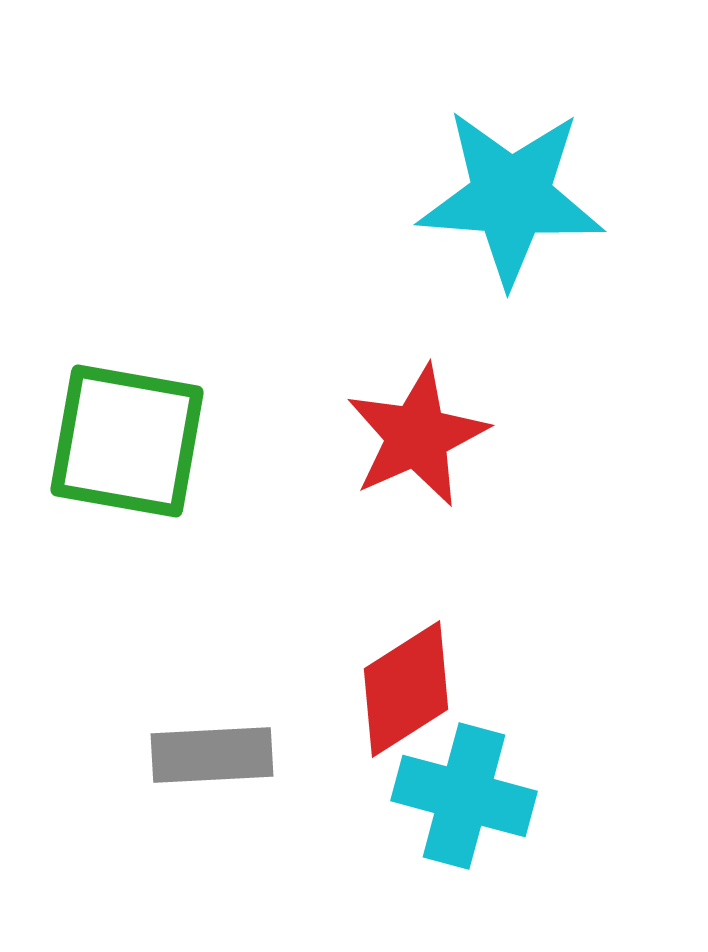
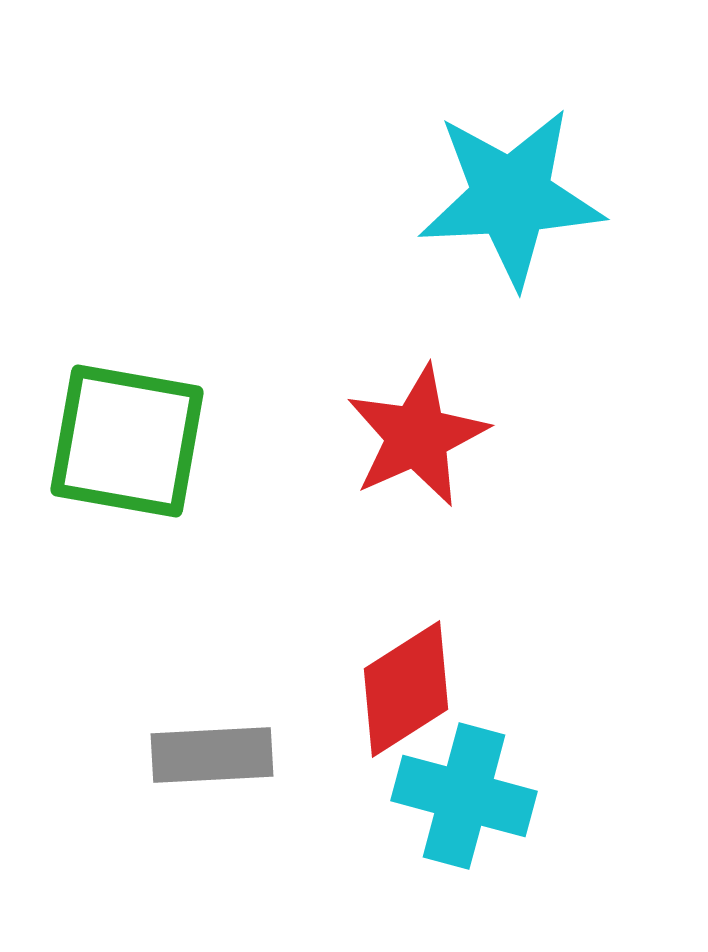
cyan star: rotated 7 degrees counterclockwise
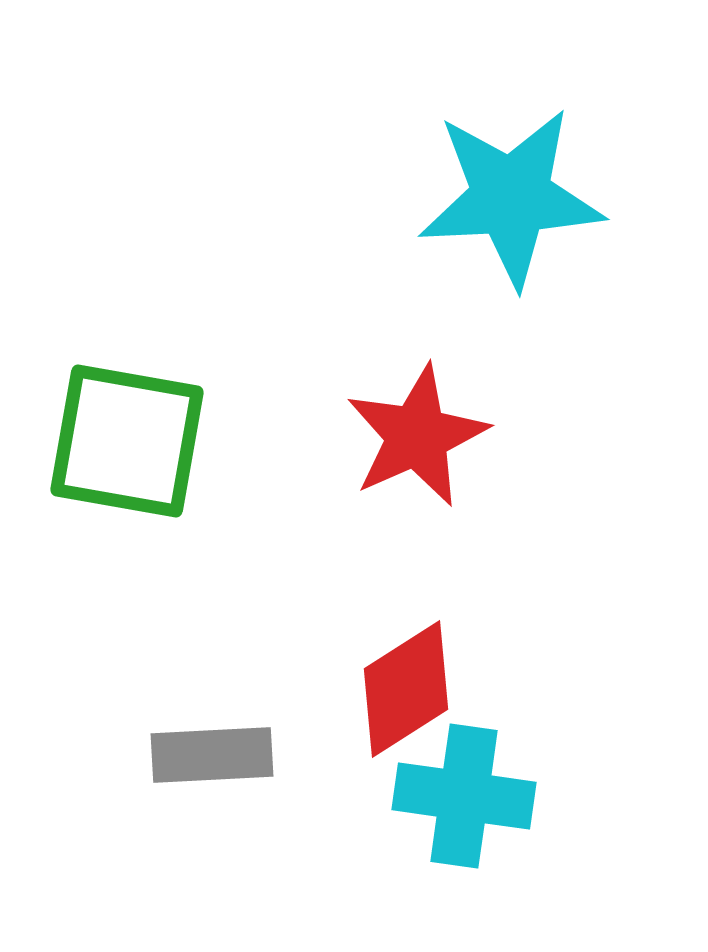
cyan cross: rotated 7 degrees counterclockwise
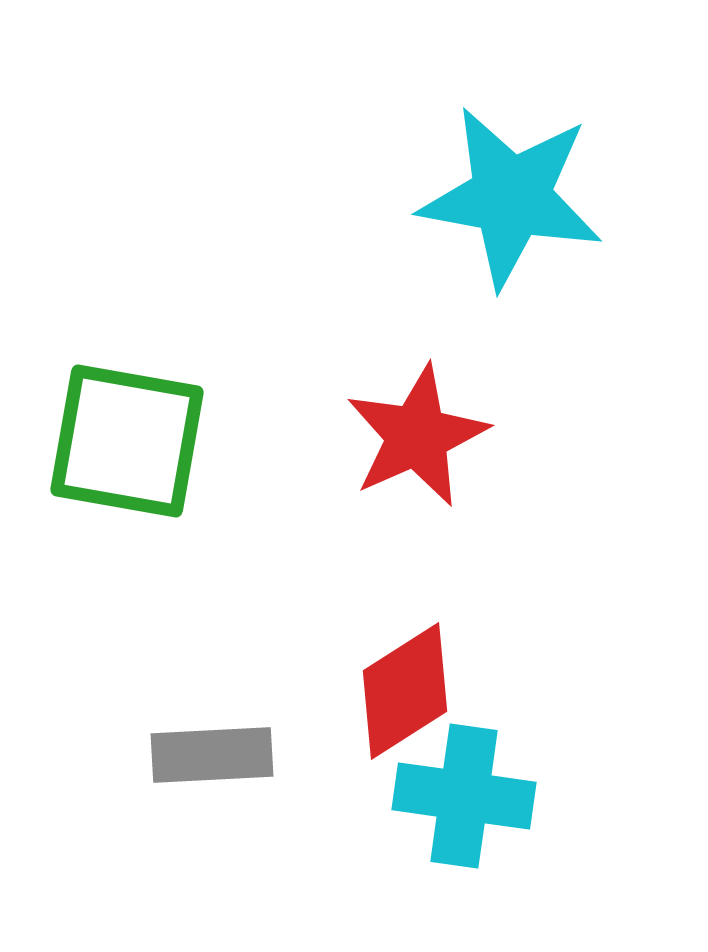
cyan star: rotated 13 degrees clockwise
red diamond: moved 1 px left, 2 px down
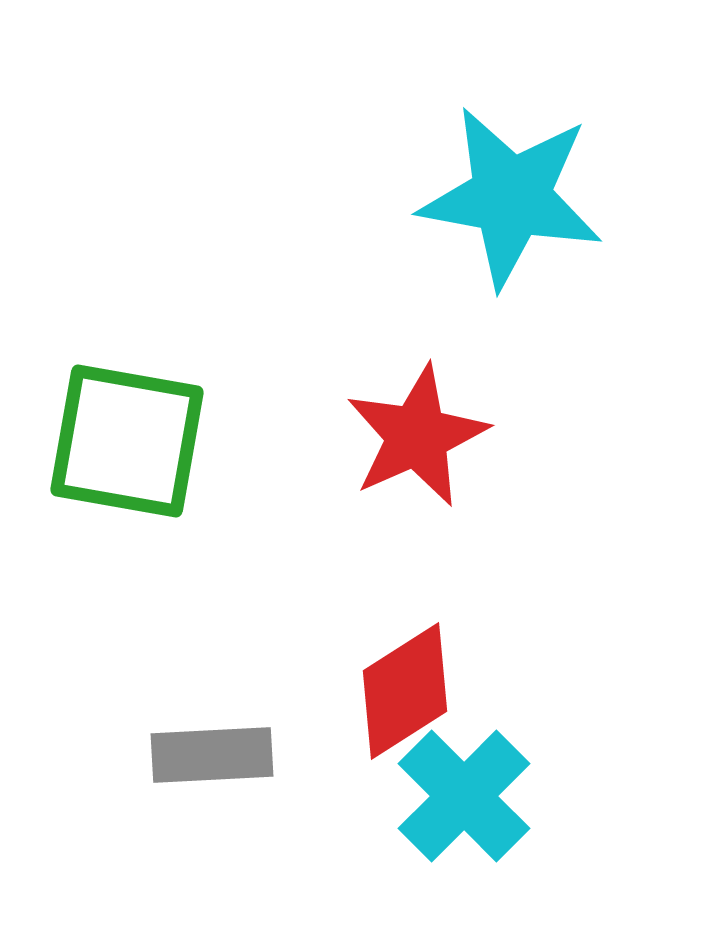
cyan cross: rotated 37 degrees clockwise
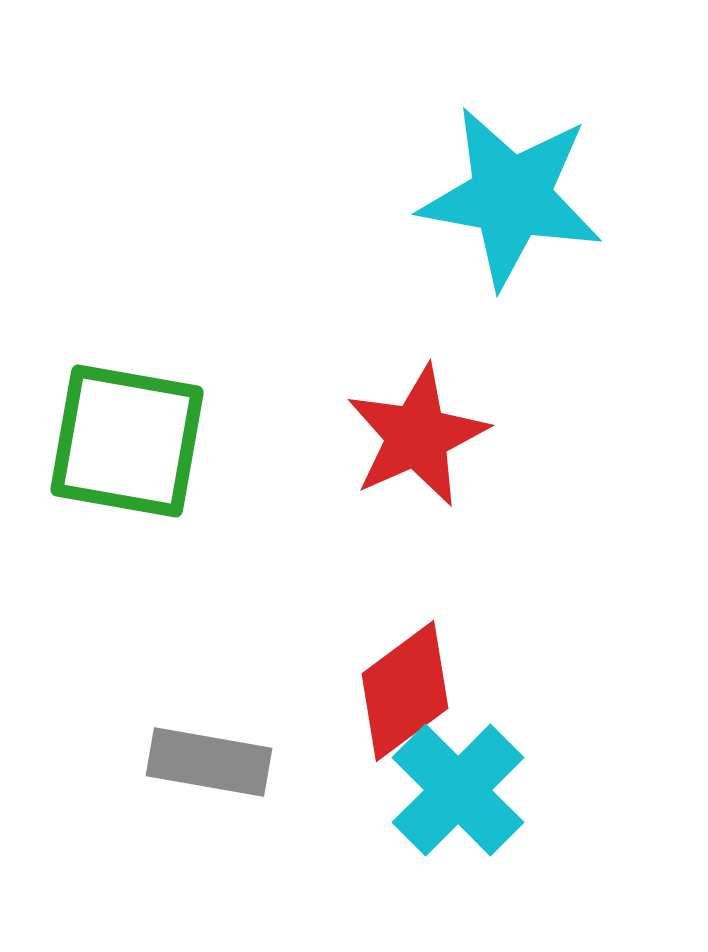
red diamond: rotated 4 degrees counterclockwise
gray rectangle: moved 3 px left, 7 px down; rotated 13 degrees clockwise
cyan cross: moved 6 px left, 6 px up
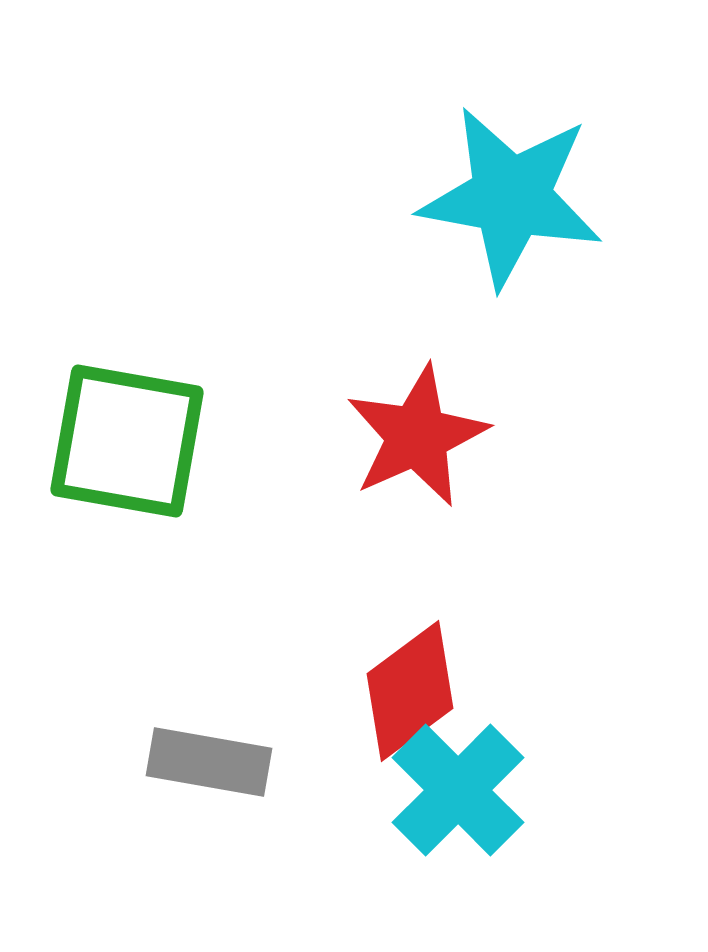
red diamond: moved 5 px right
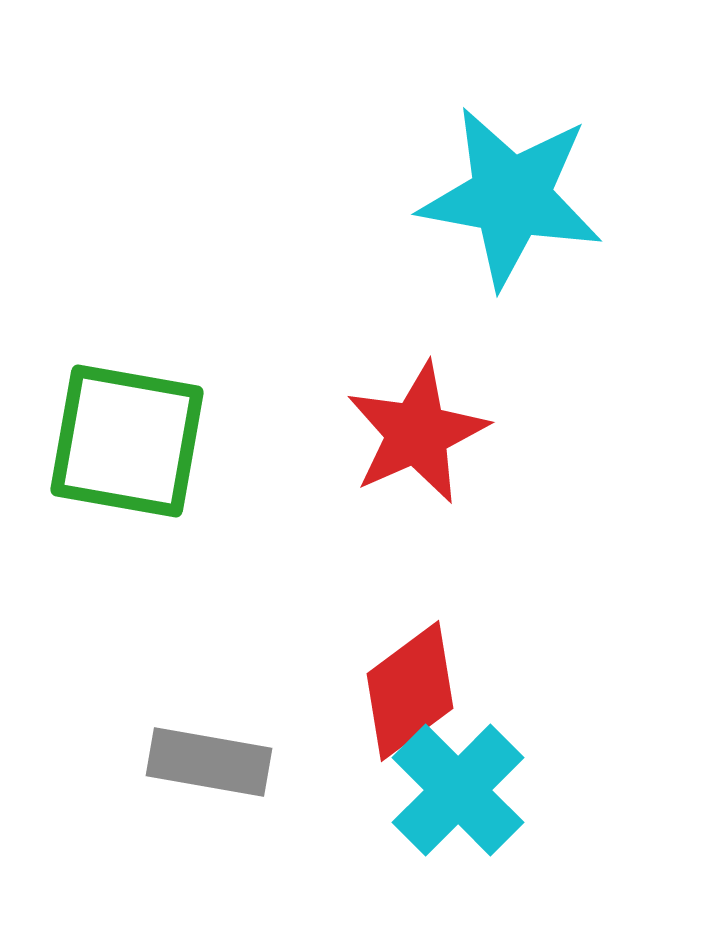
red star: moved 3 px up
